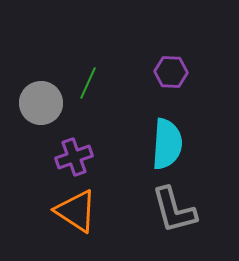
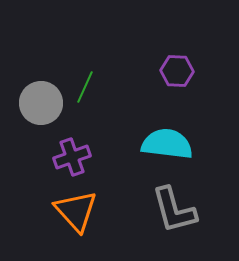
purple hexagon: moved 6 px right, 1 px up
green line: moved 3 px left, 4 px down
cyan semicircle: rotated 87 degrees counterclockwise
purple cross: moved 2 px left
orange triangle: rotated 15 degrees clockwise
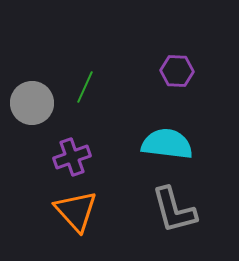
gray circle: moved 9 px left
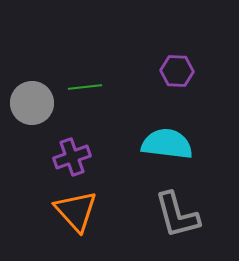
green line: rotated 60 degrees clockwise
gray L-shape: moved 3 px right, 5 px down
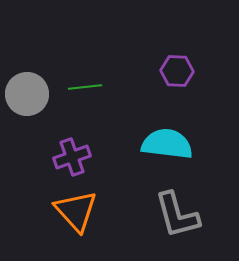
gray circle: moved 5 px left, 9 px up
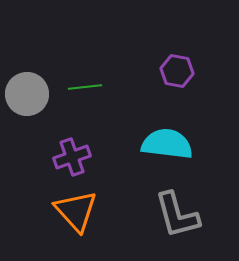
purple hexagon: rotated 8 degrees clockwise
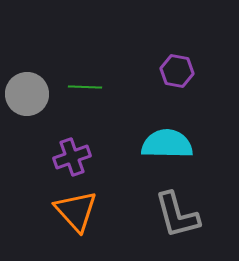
green line: rotated 8 degrees clockwise
cyan semicircle: rotated 6 degrees counterclockwise
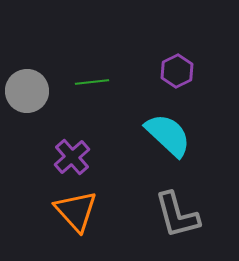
purple hexagon: rotated 24 degrees clockwise
green line: moved 7 px right, 5 px up; rotated 8 degrees counterclockwise
gray circle: moved 3 px up
cyan semicircle: moved 1 px right, 9 px up; rotated 42 degrees clockwise
purple cross: rotated 21 degrees counterclockwise
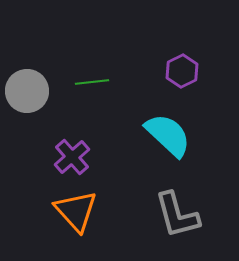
purple hexagon: moved 5 px right
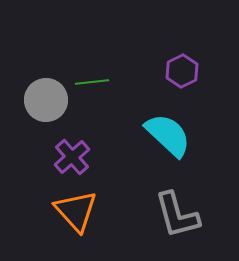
gray circle: moved 19 px right, 9 px down
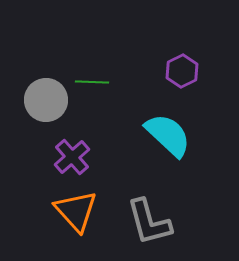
green line: rotated 8 degrees clockwise
gray L-shape: moved 28 px left, 7 px down
